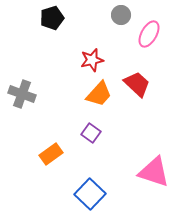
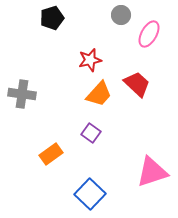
red star: moved 2 px left
gray cross: rotated 12 degrees counterclockwise
pink triangle: moved 2 px left; rotated 36 degrees counterclockwise
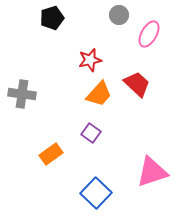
gray circle: moved 2 px left
blue square: moved 6 px right, 1 px up
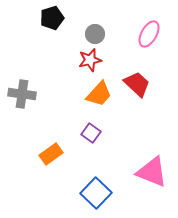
gray circle: moved 24 px left, 19 px down
pink triangle: rotated 40 degrees clockwise
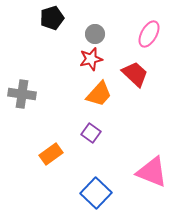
red star: moved 1 px right, 1 px up
red trapezoid: moved 2 px left, 10 px up
